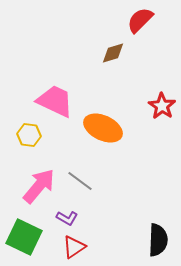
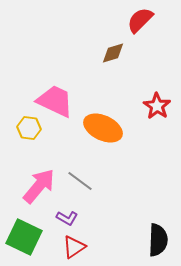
red star: moved 5 px left
yellow hexagon: moved 7 px up
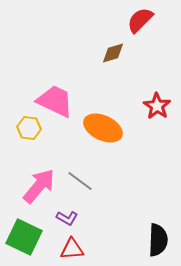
red triangle: moved 2 px left, 2 px down; rotated 30 degrees clockwise
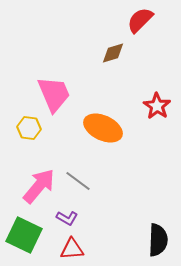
pink trapezoid: moved 1 px left, 7 px up; rotated 42 degrees clockwise
gray line: moved 2 px left
green square: moved 2 px up
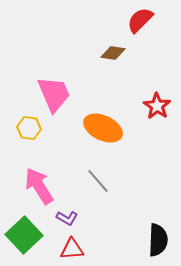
brown diamond: rotated 25 degrees clockwise
gray line: moved 20 px right; rotated 12 degrees clockwise
pink arrow: rotated 72 degrees counterclockwise
green square: rotated 21 degrees clockwise
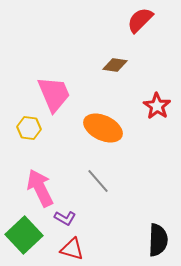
brown diamond: moved 2 px right, 12 px down
pink arrow: moved 1 px right, 2 px down; rotated 6 degrees clockwise
purple L-shape: moved 2 px left
red triangle: rotated 20 degrees clockwise
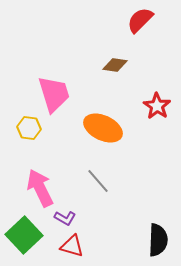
pink trapezoid: rotated 6 degrees clockwise
red triangle: moved 3 px up
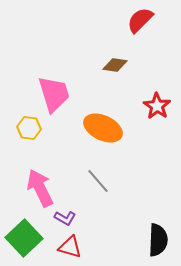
green square: moved 3 px down
red triangle: moved 2 px left, 1 px down
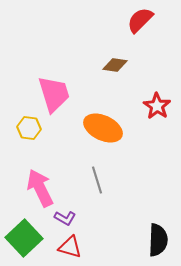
gray line: moved 1 px left, 1 px up; rotated 24 degrees clockwise
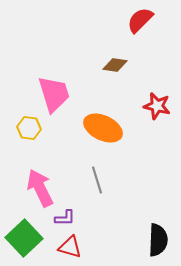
red star: rotated 20 degrees counterclockwise
purple L-shape: rotated 30 degrees counterclockwise
